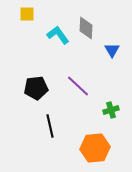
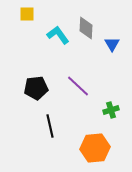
blue triangle: moved 6 px up
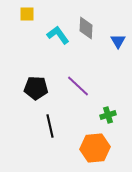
blue triangle: moved 6 px right, 3 px up
black pentagon: rotated 10 degrees clockwise
green cross: moved 3 px left, 5 px down
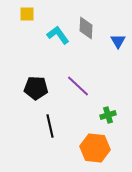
orange hexagon: rotated 12 degrees clockwise
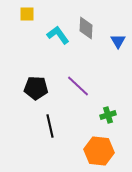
orange hexagon: moved 4 px right, 3 px down
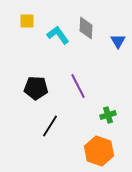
yellow square: moved 7 px down
purple line: rotated 20 degrees clockwise
black line: rotated 45 degrees clockwise
orange hexagon: rotated 12 degrees clockwise
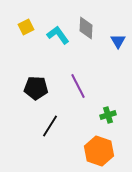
yellow square: moved 1 px left, 6 px down; rotated 28 degrees counterclockwise
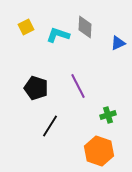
gray diamond: moved 1 px left, 1 px up
cyan L-shape: rotated 35 degrees counterclockwise
blue triangle: moved 2 px down; rotated 35 degrees clockwise
black pentagon: rotated 15 degrees clockwise
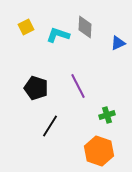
green cross: moved 1 px left
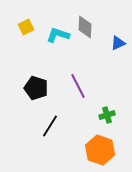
orange hexagon: moved 1 px right, 1 px up
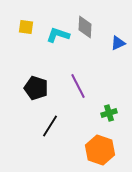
yellow square: rotated 35 degrees clockwise
green cross: moved 2 px right, 2 px up
